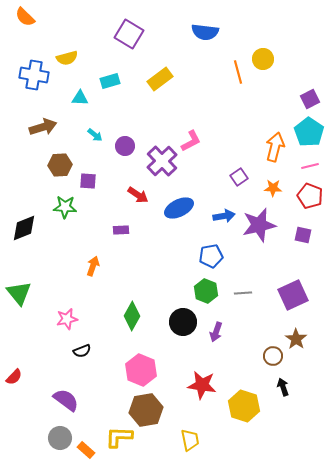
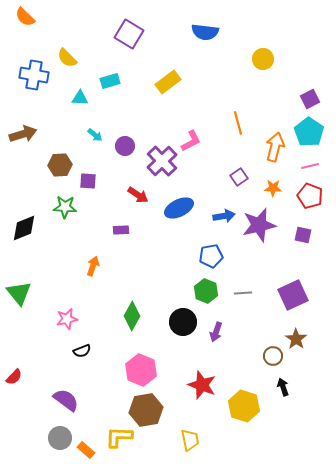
yellow semicircle at (67, 58): rotated 60 degrees clockwise
orange line at (238, 72): moved 51 px down
yellow rectangle at (160, 79): moved 8 px right, 3 px down
brown arrow at (43, 127): moved 20 px left, 7 px down
red star at (202, 385): rotated 12 degrees clockwise
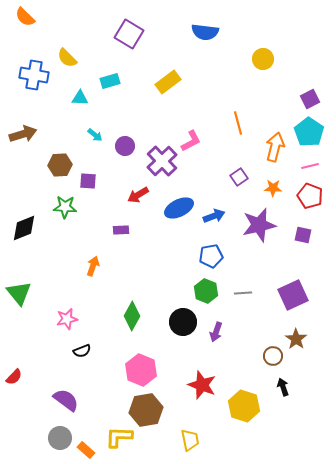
red arrow at (138, 195): rotated 115 degrees clockwise
blue arrow at (224, 216): moved 10 px left; rotated 10 degrees counterclockwise
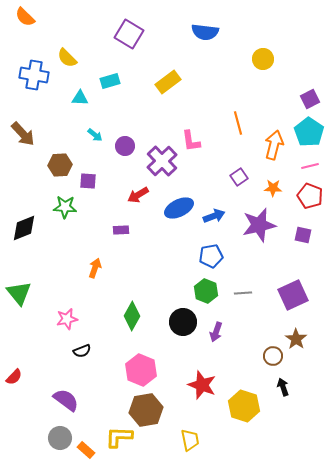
brown arrow at (23, 134): rotated 64 degrees clockwise
pink L-shape at (191, 141): rotated 110 degrees clockwise
orange arrow at (275, 147): moved 1 px left, 2 px up
orange arrow at (93, 266): moved 2 px right, 2 px down
